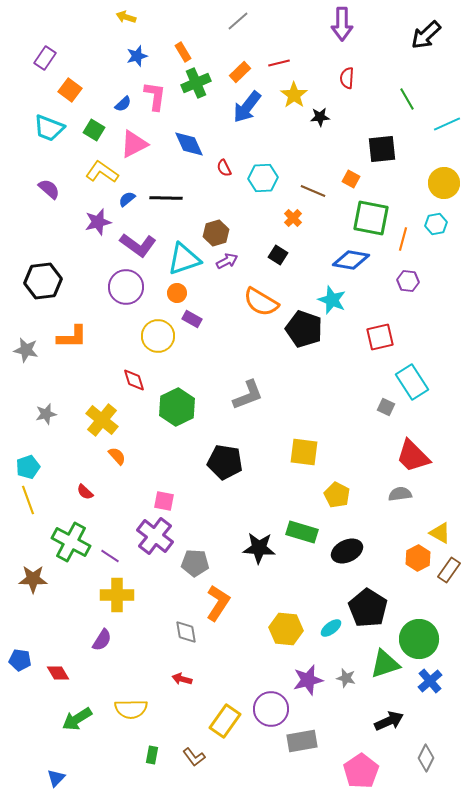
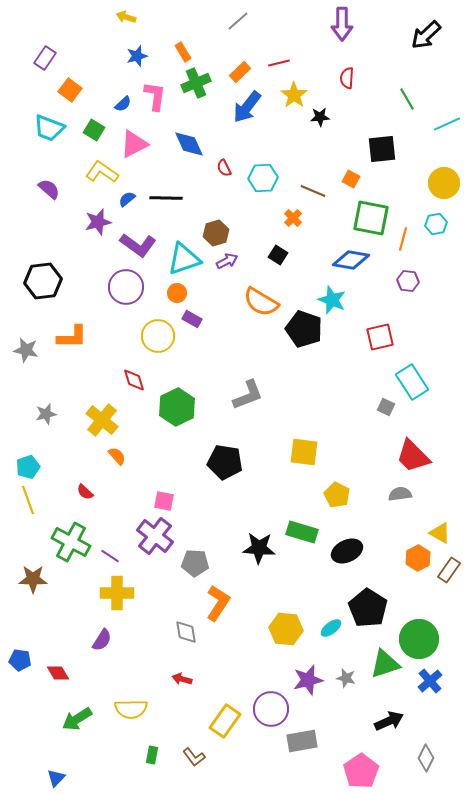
yellow cross at (117, 595): moved 2 px up
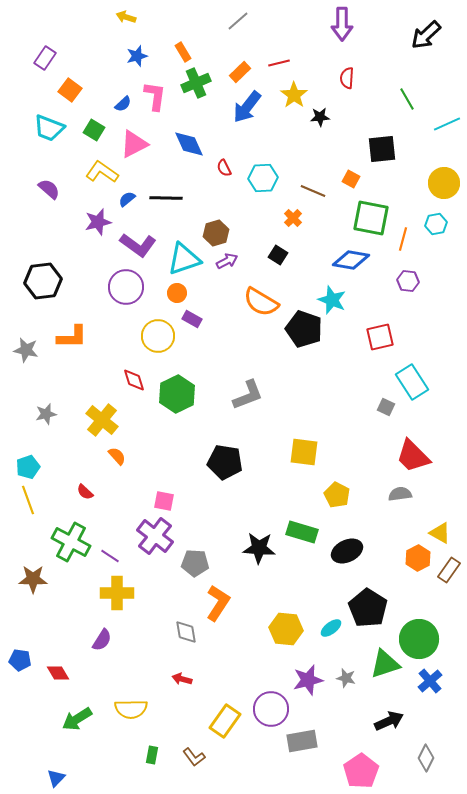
green hexagon at (177, 407): moved 13 px up
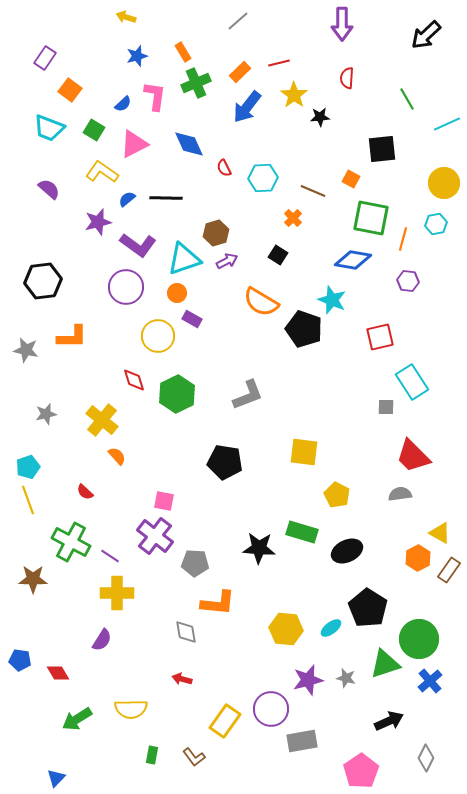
blue diamond at (351, 260): moved 2 px right
gray square at (386, 407): rotated 24 degrees counterclockwise
orange L-shape at (218, 603): rotated 63 degrees clockwise
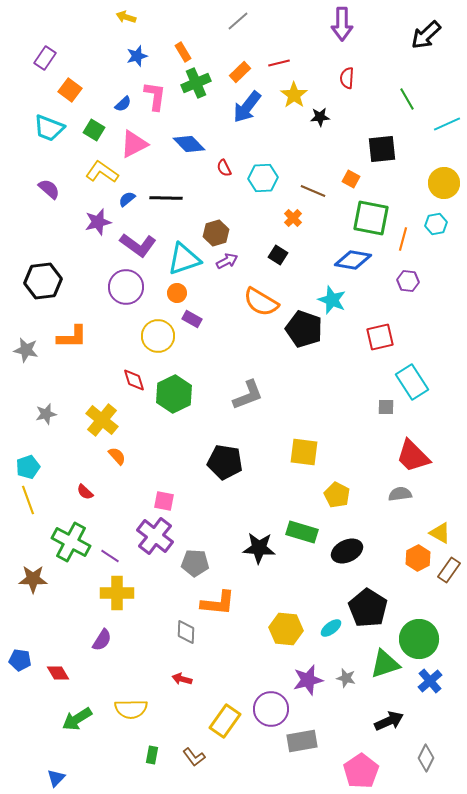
blue diamond at (189, 144): rotated 20 degrees counterclockwise
green hexagon at (177, 394): moved 3 px left
gray diamond at (186, 632): rotated 10 degrees clockwise
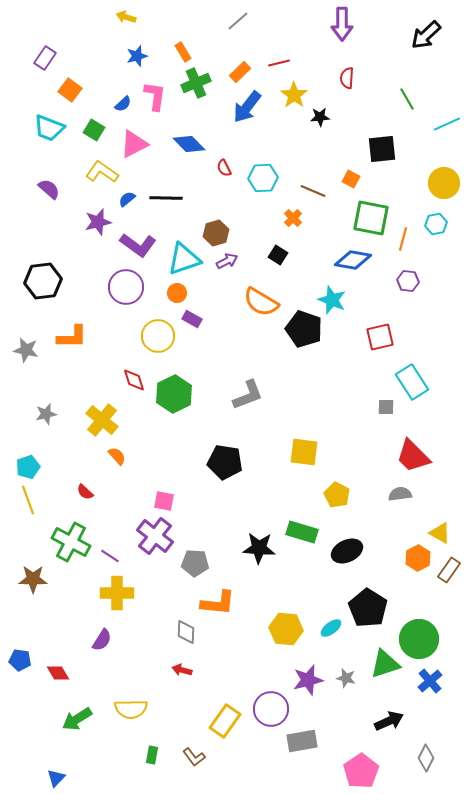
red arrow at (182, 679): moved 9 px up
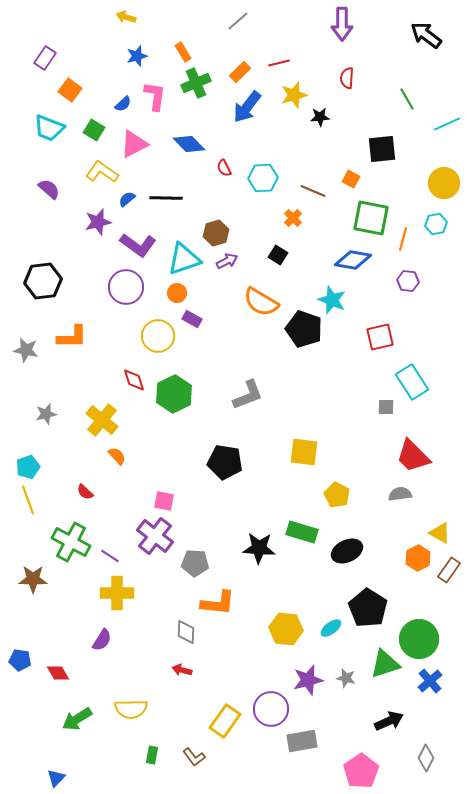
black arrow at (426, 35): rotated 80 degrees clockwise
yellow star at (294, 95): rotated 20 degrees clockwise
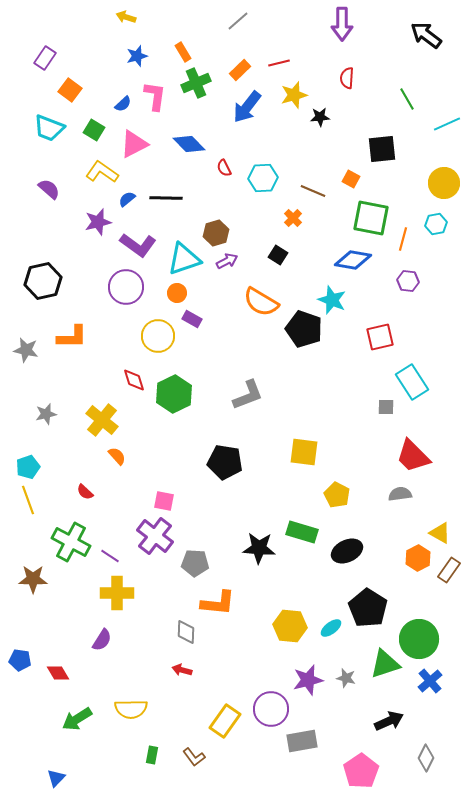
orange rectangle at (240, 72): moved 2 px up
black hexagon at (43, 281): rotated 6 degrees counterclockwise
yellow hexagon at (286, 629): moved 4 px right, 3 px up
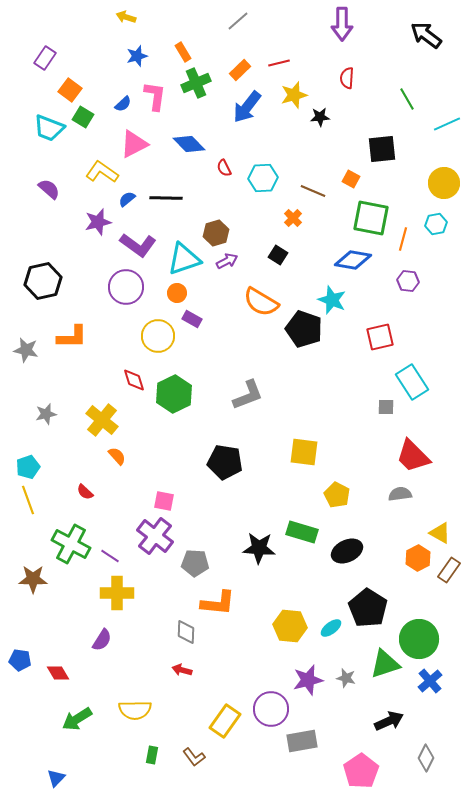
green square at (94, 130): moved 11 px left, 13 px up
green cross at (71, 542): moved 2 px down
yellow semicircle at (131, 709): moved 4 px right, 1 px down
